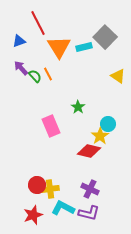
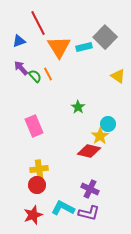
pink rectangle: moved 17 px left
yellow cross: moved 11 px left, 20 px up
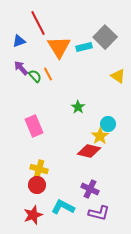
yellow cross: rotated 24 degrees clockwise
cyan L-shape: moved 1 px up
purple L-shape: moved 10 px right
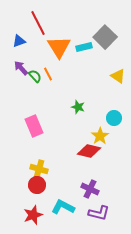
green star: rotated 16 degrees counterclockwise
cyan circle: moved 6 px right, 6 px up
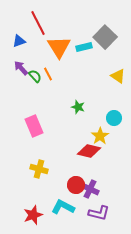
red circle: moved 39 px right
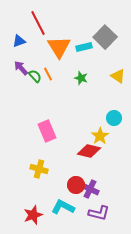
green star: moved 3 px right, 29 px up
pink rectangle: moved 13 px right, 5 px down
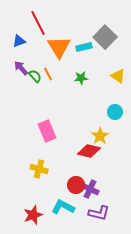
green star: rotated 24 degrees counterclockwise
cyan circle: moved 1 px right, 6 px up
